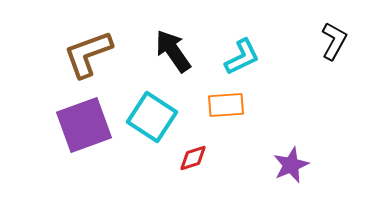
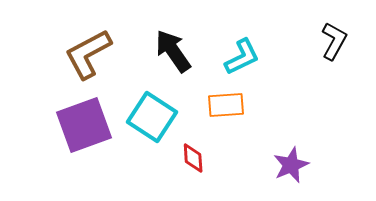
brown L-shape: rotated 8 degrees counterclockwise
red diamond: rotated 76 degrees counterclockwise
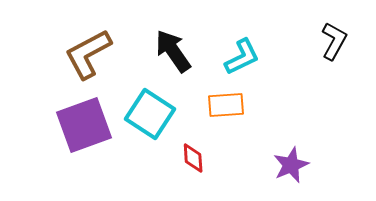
cyan square: moved 2 px left, 3 px up
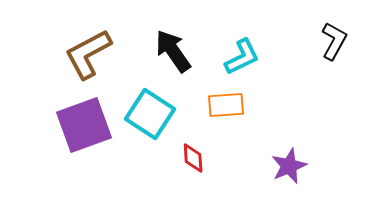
purple star: moved 2 px left, 1 px down
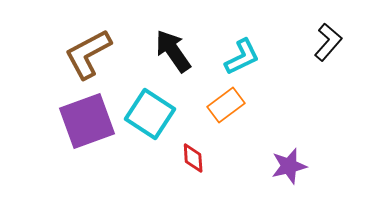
black L-shape: moved 6 px left, 1 px down; rotated 12 degrees clockwise
orange rectangle: rotated 33 degrees counterclockwise
purple square: moved 3 px right, 4 px up
purple star: rotated 9 degrees clockwise
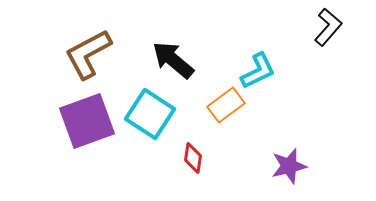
black L-shape: moved 15 px up
black arrow: moved 9 px down; rotated 15 degrees counterclockwise
cyan L-shape: moved 16 px right, 14 px down
red diamond: rotated 12 degrees clockwise
